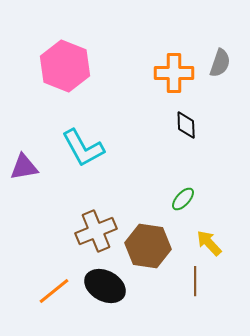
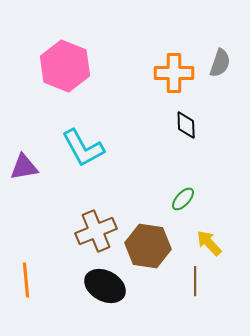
orange line: moved 28 px left, 11 px up; rotated 56 degrees counterclockwise
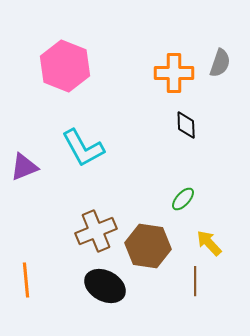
purple triangle: rotated 12 degrees counterclockwise
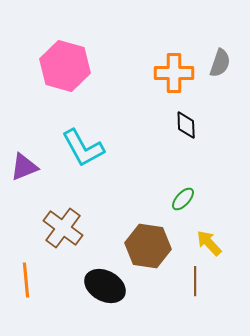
pink hexagon: rotated 6 degrees counterclockwise
brown cross: moved 33 px left, 3 px up; rotated 30 degrees counterclockwise
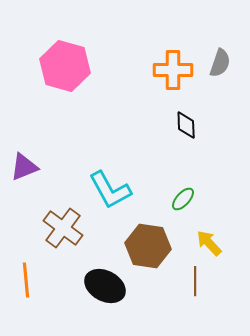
orange cross: moved 1 px left, 3 px up
cyan L-shape: moved 27 px right, 42 px down
